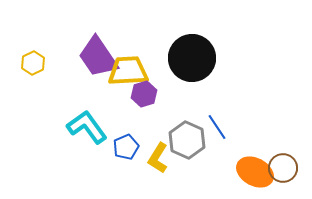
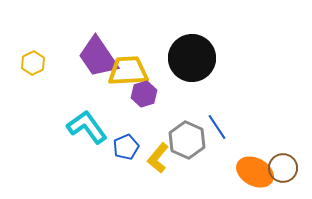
yellow L-shape: rotated 8 degrees clockwise
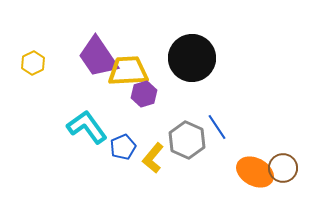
blue pentagon: moved 3 px left
yellow L-shape: moved 5 px left
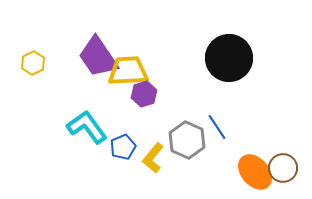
black circle: moved 37 px right
orange ellipse: rotated 21 degrees clockwise
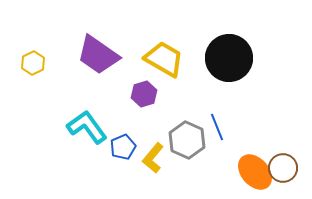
purple trapezoid: moved 2 px up; rotated 21 degrees counterclockwise
yellow trapezoid: moved 36 px right, 12 px up; rotated 33 degrees clockwise
blue line: rotated 12 degrees clockwise
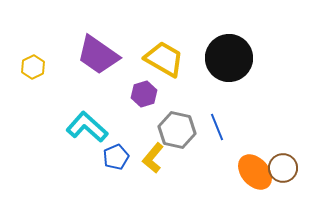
yellow hexagon: moved 4 px down
cyan L-shape: rotated 12 degrees counterclockwise
gray hexagon: moved 10 px left, 10 px up; rotated 12 degrees counterclockwise
blue pentagon: moved 7 px left, 10 px down
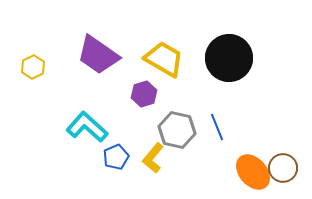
orange ellipse: moved 2 px left
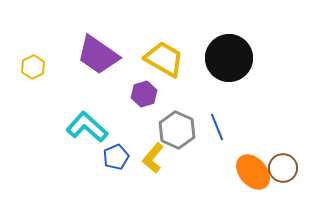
gray hexagon: rotated 12 degrees clockwise
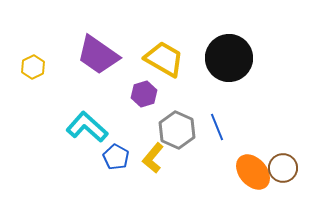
blue pentagon: rotated 20 degrees counterclockwise
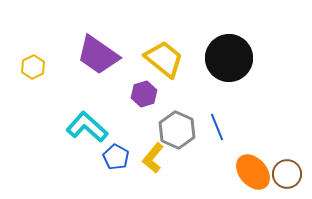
yellow trapezoid: rotated 9 degrees clockwise
brown circle: moved 4 px right, 6 px down
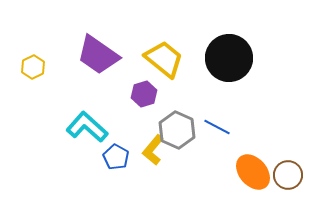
blue line: rotated 40 degrees counterclockwise
yellow L-shape: moved 8 px up
brown circle: moved 1 px right, 1 px down
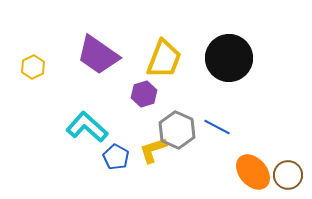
yellow trapezoid: rotated 72 degrees clockwise
yellow L-shape: rotated 32 degrees clockwise
